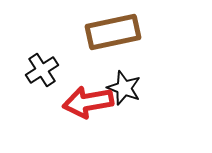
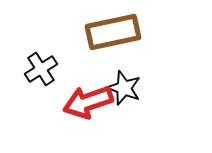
black cross: moved 1 px left, 1 px up
red arrow: rotated 9 degrees counterclockwise
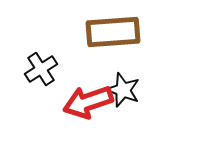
brown rectangle: rotated 8 degrees clockwise
black star: moved 1 px left, 2 px down
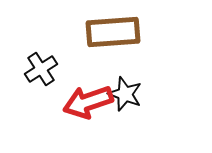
black star: moved 2 px right, 4 px down
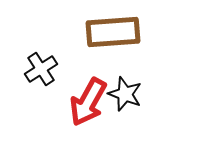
red arrow: rotated 42 degrees counterclockwise
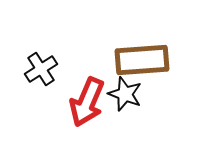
brown rectangle: moved 29 px right, 28 px down
red arrow: moved 1 px left; rotated 6 degrees counterclockwise
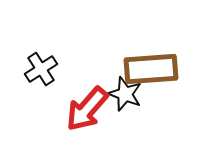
brown rectangle: moved 9 px right, 9 px down
red arrow: moved 7 px down; rotated 18 degrees clockwise
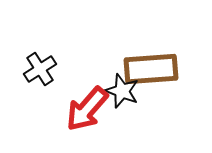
black cross: moved 1 px left
black star: moved 3 px left, 3 px up
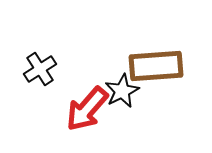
brown rectangle: moved 5 px right, 3 px up
black star: rotated 24 degrees clockwise
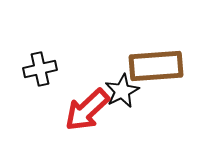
black cross: rotated 20 degrees clockwise
red arrow: moved 1 px down; rotated 6 degrees clockwise
